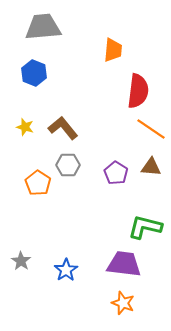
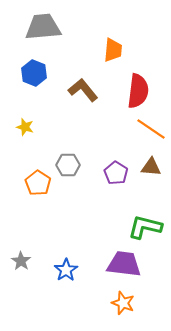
brown L-shape: moved 20 px right, 38 px up
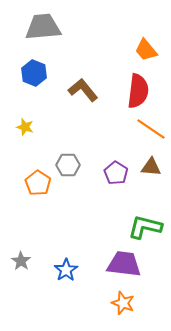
orange trapezoid: moved 33 px right; rotated 135 degrees clockwise
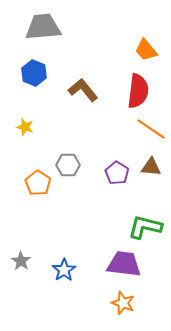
purple pentagon: moved 1 px right
blue star: moved 2 px left
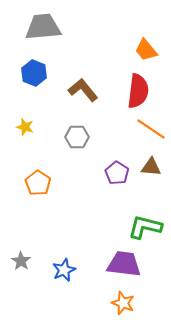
gray hexagon: moved 9 px right, 28 px up
blue star: rotated 10 degrees clockwise
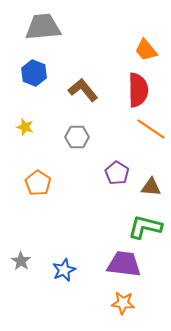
red semicircle: moved 1 px up; rotated 8 degrees counterclockwise
brown triangle: moved 20 px down
orange star: rotated 15 degrees counterclockwise
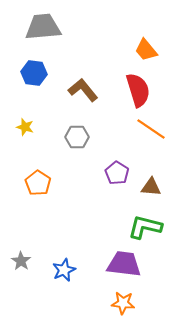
blue hexagon: rotated 15 degrees counterclockwise
red semicircle: rotated 16 degrees counterclockwise
